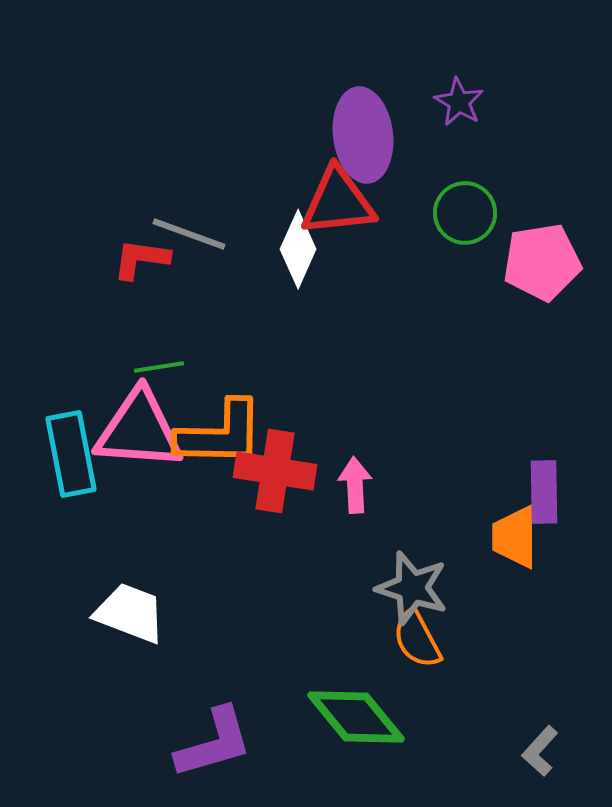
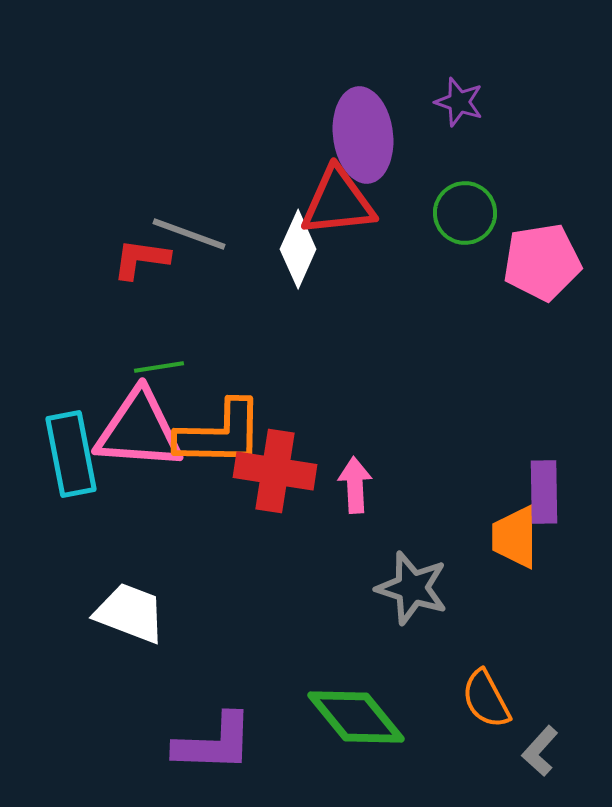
purple star: rotated 12 degrees counterclockwise
orange semicircle: moved 69 px right, 60 px down
purple L-shape: rotated 18 degrees clockwise
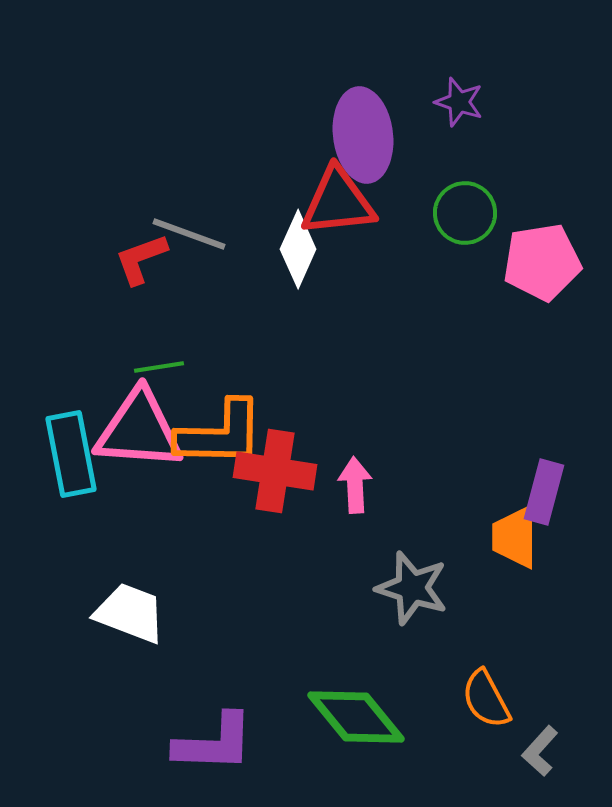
red L-shape: rotated 28 degrees counterclockwise
purple rectangle: rotated 16 degrees clockwise
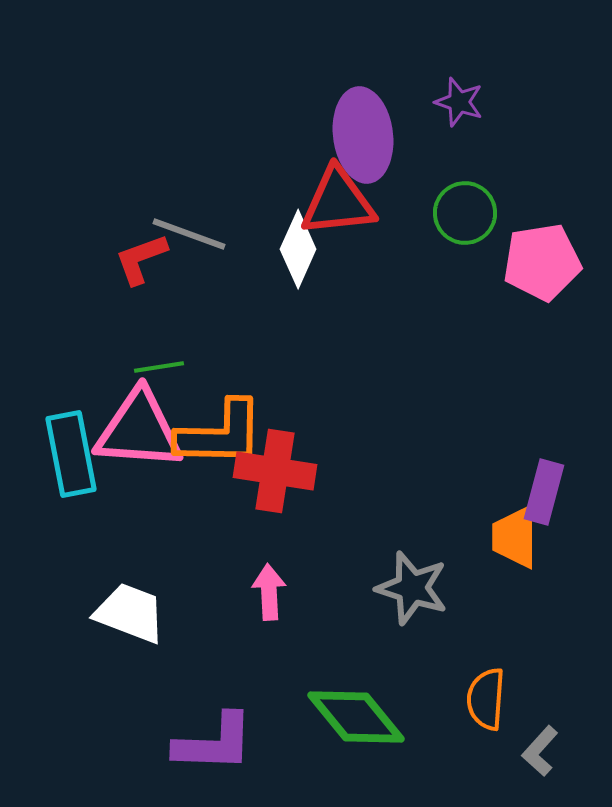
pink arrow: moved 86 px left, 107 px down
orange semicircle: rotated 32 degrees clockwise
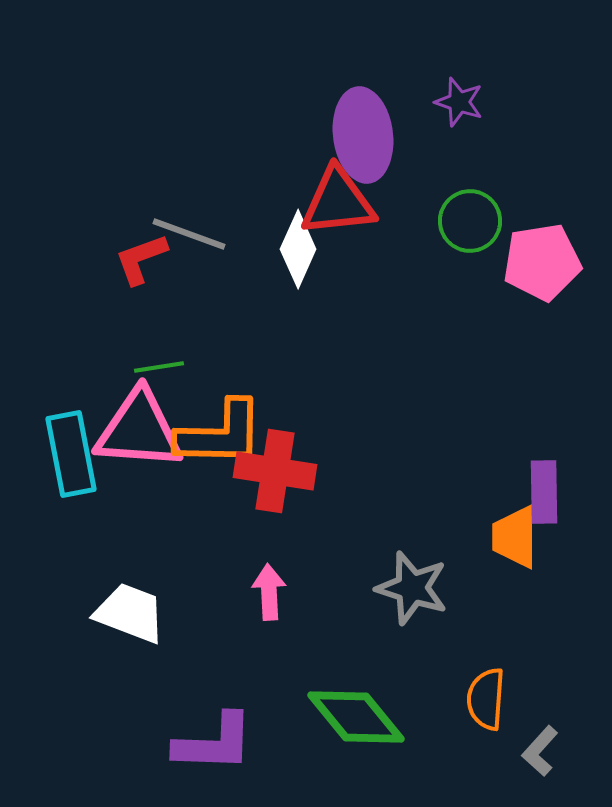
green circle: moved 5 px right, 8 px down
purple rectangle: rotated 16 degrees counterclockwise
